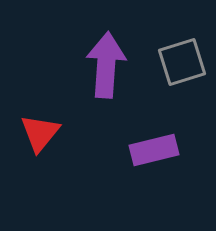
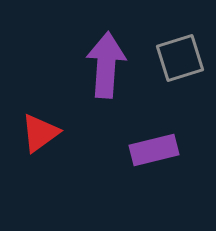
gray square: moved 2 px left, 4 px up
red triangle: rotated 15 degrees clockwise
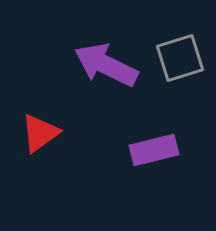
purple arrow: rotated 68 degrees counterclockwise
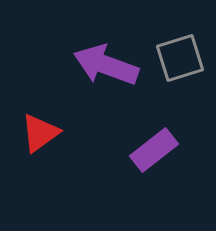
purple arrow: rotated 6 degrees counterclockwise
purple rectangle: rotated 24 degrees counterclockwise
